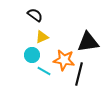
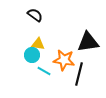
yellow triangle: moved 4 px left, 7 px down; rotated 32 degrees clockwise
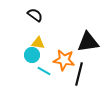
yellow triangle: moved 1 px up
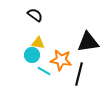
orange star: moved 3 px left
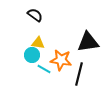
cyan line: moved 2 px up
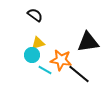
yellow triangle: rotated 24 degrees counterclockwise
cyan line: moved 1 px right, 1 px down
black line: rotated 65 degrees counterclockwise
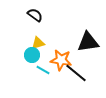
cyan line: moved 2 px left
black line: moved 3 px left, 1 px up
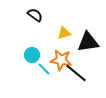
yellow triangle: moved 26 px right, 10 px up
cyan line: moved 1 px right, 1 px up; rotated 16 degrees clockwise
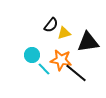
black semicircle: moved 16 px right, 10 px down; rotated 91 degrees clockwise
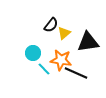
yellow triangle: rotated 24 degrees counterclockwise
cyan circle: moved 1 px right, 2 px up
black line: rotated 15 degrees counterclockwise
